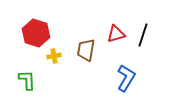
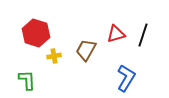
brown trapezoid: rotated 20 degrees clockwise
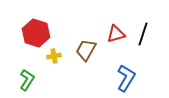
black line: moved 1 px up
green L-shape: rotated 35 degrees clockwise
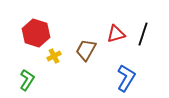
yellow cross: rotated 16 degrees counterclockwise
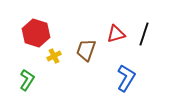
black line: moved 1 px right
brown trapezoid: rotated 10 degrees counterclockwise
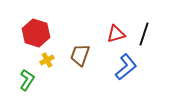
brown trapezoid: moved 6 px left, 5 px down
yellow cross: moved 7 px left, 4 px down
blue L-shape: moved 11 px up; rotated 20 degrees clockwise
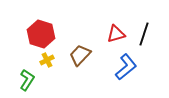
red hexagon: moved 5 px right, 1 px down
brown trapezoid: rotated 25 degrees clockwise
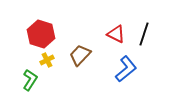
red triangle: rotated 42 degrees clockwise
blue L-shape: moved 2 px down
green L-shape: moved 3 px right
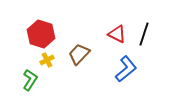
red triangle: moved 1 px right
brown trapezoid: moved 1 px left, 1 px up
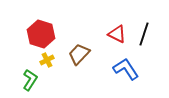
blue L-shape: rotated 84 degrees counterclockwise
